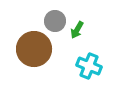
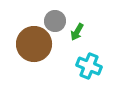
green arrow: moved 2 px down
brown circle: moved 5 px up
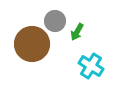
brown circle: moved 2 px left
cyan cross: moved 2 px right; rotated 10 degrees clockwise
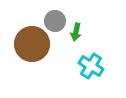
green arrow: moved 1 px left; rotated 18 degrees counterclockwise
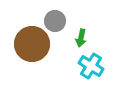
green arrow: moved 5 px right, 6 px down
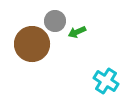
green arrow: moved 4 px left, 6 px up; rotated 54 degrees clockwise
cyan cross: moved 15 px right, 15 px down
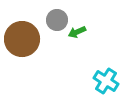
gray circle: moved 2 px right, 1 px up
brown circle: moved 10 px left, 5 px up
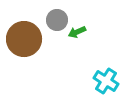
brown circle: moved 2 px right
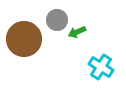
cyan cross: moved 5 px left, 14 px up
